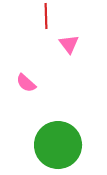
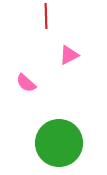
pink triangle: moved 11 px down; rotated 40 degrees clockwise
green circle: moved 1 px right, 2 px up
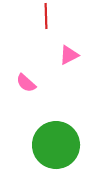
green circle: moved 3 px left, 2 px down
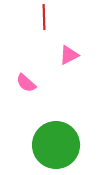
red line: moved 2 px left, 1 px down
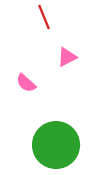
red line: rotated 20 degrees counterclockwise
pink triangle: moved 2 px left, 2 px down
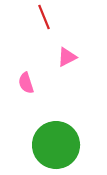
pink semicircle: rotated 30 degrees clockwise
